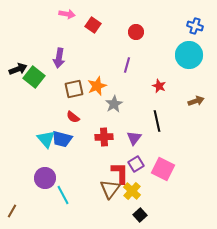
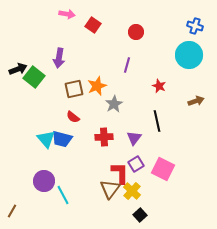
purple circle: moved 1 px left, 3 px down
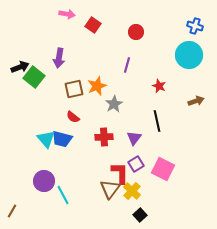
black arrow: moved 2 px right, 2 px up
